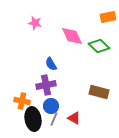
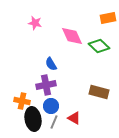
orange rectangle: moved 1 px down
gray line: moved 3 px down
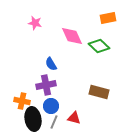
red triangle: rotated 16 degrees counterclockwise
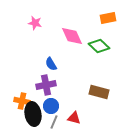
black ellipse: moved 5 px up
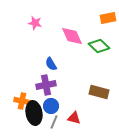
black ellipse: moved 1 px right, 1 px up
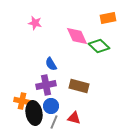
pink diamond: moved 5 px right
brown rectangle: moved 20 px left, 6 px up
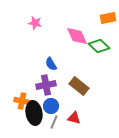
brown rectangle: rotated 24 degrees clockwise
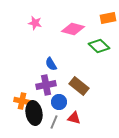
pink diamond: moved 4 px left, 7 px up; rotated 50 degrees counterclockwise
blue circle: moved 8 px right, 4 px up
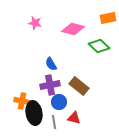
purple cross: moved 4 px right
gray line: rotated 32 degrees counterclockwise
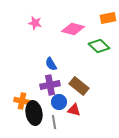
red triangle: moved 8 px up
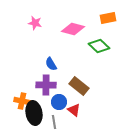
purple cross: moved 4 px left; rotated 12 degrees clockwise
red triangle: rotated 24 degrees clockwise
